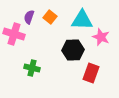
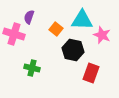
orange square: moved 6 px right, 12 px down
pink star: moved 1 px right, 2 px up
black hexagon: rotated 15 degrees clockwise
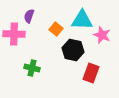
purple semicircle: moved 1 px up
pink cross: rotated 15 degrees counterclockwise
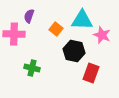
black hexagon: moved 1 px right, 1 px down
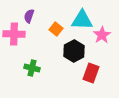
pink star: rotated 18 degrees clockwise
black hexagon: rotated 20 degrees clockwise
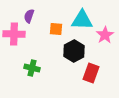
orange square: rotated 32 degrees counterclockwise
pink star: moved 3 px right
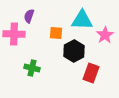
orange square: moved 4 px down
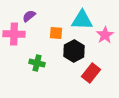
purple semicircle: rotated 32 degrees clockwise
green cross: moved 5 px right, 5 px up
red rectangle: rotated 18 degrees clockwise
